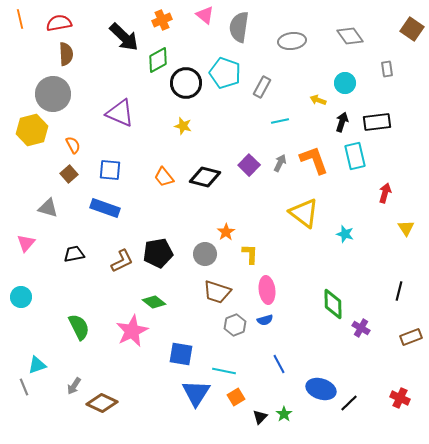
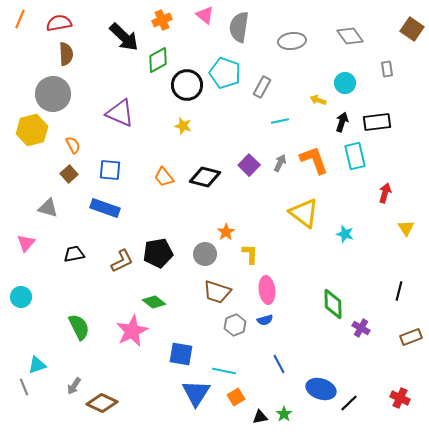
orange line at (20, 19): rotated 36 degrees clockwise
black circle at (186, 83): moved 1 px right, 2 px down
black triangle at (260, 417): rotated 35 degrees clockwise
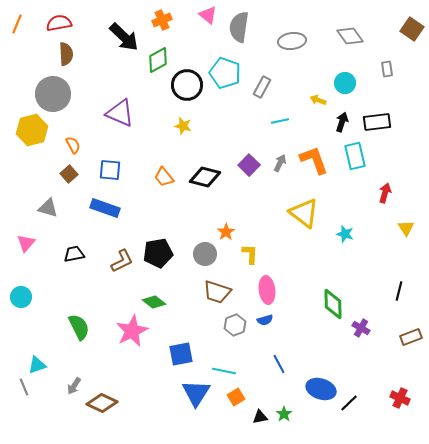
pink triangle at (205, 15): moved 3 px right
orange line at (20, 19): moved 3 px left, 5 px down
blue square at (181, 354): rotated 20 degrees counterclockwise
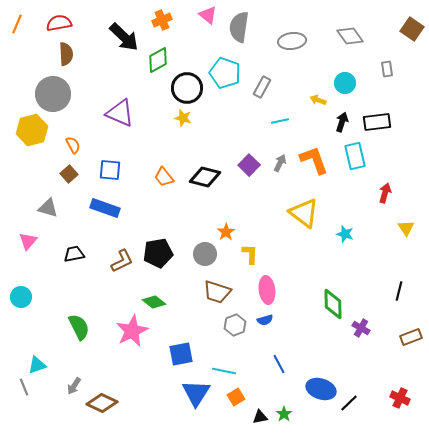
black circle at (187, 85): moved 3 px down
yellow star at (183, 126): moved 8 px up
pink triangle at (26, 243): moved 2 px right, 2 px up
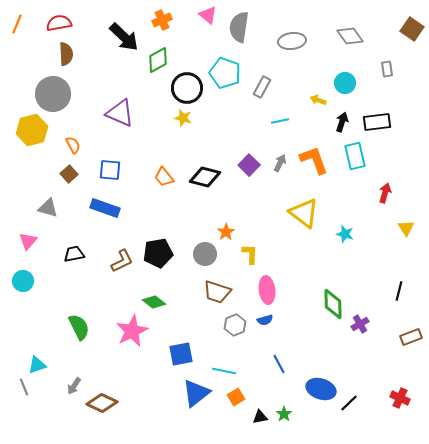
cyan circle at (21, 297): moved 2 px right, 16 px up
purple cross at (361, 328): moved 1 px left, 4 px up; rotated 30 degrees clockwise
blue triangle at (196, 393): rotated 20 degrees clockwise
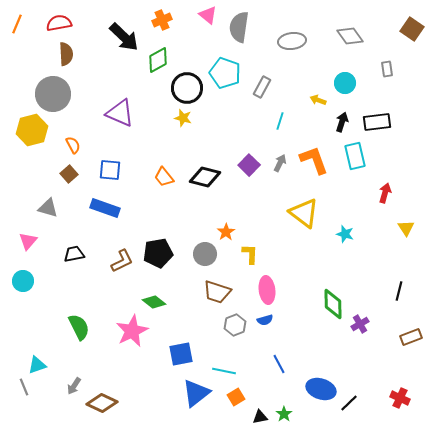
cyan line at (280, 121): rotated 60 degrees counterclockwise
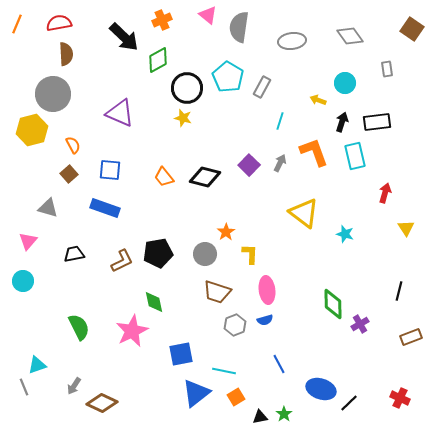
cyan pentagon at (225, 73): moved 3 px right, 4 px down; rotated 12 degrees clockwise
orange L-shape at (314, 160): moved 8 px up
green diamond at (154, 302): rotated 40 degrees clockwise
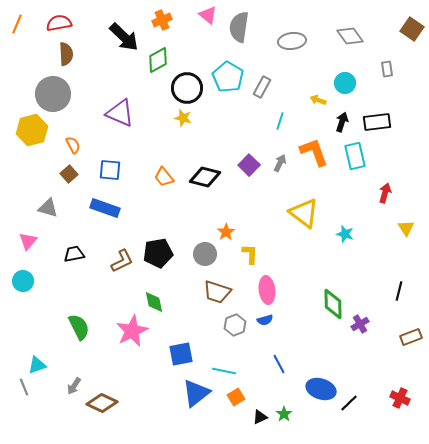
black triangle at (260, 417): rotated 14 degrees counterclockwise
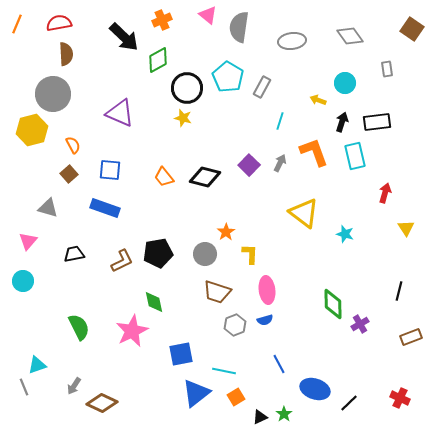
blue ellipse at (321, 389): moved 6 px left
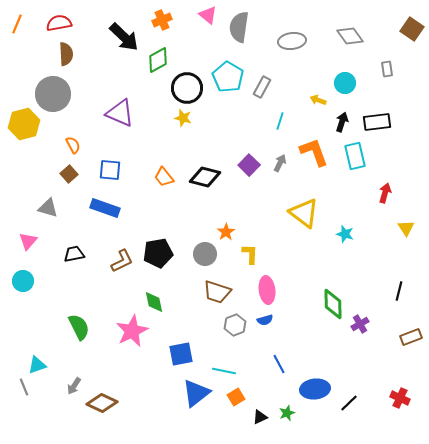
yellow hexagon at (32, 130): moved 8 px left, 6 px up
blue ellipse at (315, 389): rotated 24 degrees counterclockwise
green star at (284, 414): moved 3 px right, 1 px up; rotated 14 degrees clockwise
